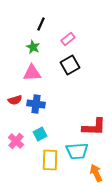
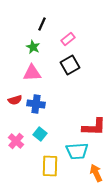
black line: moved 1 px right
cyan square: rotated 24 degrees counterclockwise
yellow rectangle: moved 6 px down
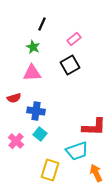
pink rectangle: moved 6 px right
red semicircle: moved 1 px left, 2 px up
blue cross: moved 7 px down
cyan trapezoid: rotated 15 degrees counterclockwise
yellow rectangle: moved 4 px down; rotated 15 degrees clockwise
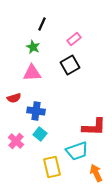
yellow rectangle: moved 2 px right, 3 px up; rotated 30 degrees counterclockwise
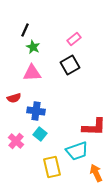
black line: moved 17 px left, 6 px down
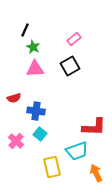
black square: moved 1 px down
pink triangle: moved 3 px right, 4 px up
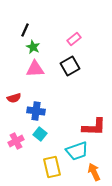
pink cross: rotated 21 degrees clockwise
orange arrow: moved 2 px left, 1 px up
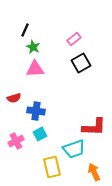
black square: moved 11 px right, 3 px up
cyan square: rotated 24 degrees clockwise
cyan trapezoid: moved 3 px left, 2 px up
